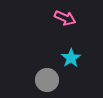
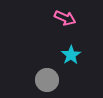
cyan star: moved 3 px up
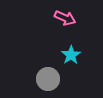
gray circle: moved 1 px right, 1 px up
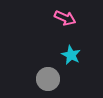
cyan star: rotated 12 degrees counterclockwise
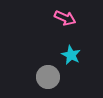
gray circle: moved 2 px up
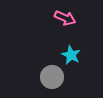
gray circle: moved 4 px right
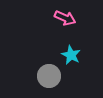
gray circle: moved 3 px left, 1 px up
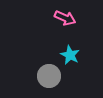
cyan star: moved 1 px left
